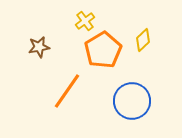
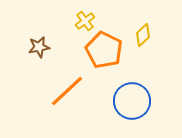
yellow diamond: moved 5 px up
orange pentagon: moved 1 px right; rotated 15 degrees counterclockwise
orange line: rotated 12 degrees clockwise
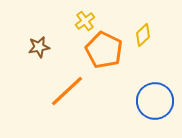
blue circle: moved 23 px right
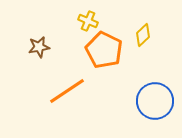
yellow cross: moved 3 px right; rotated 30 degrees counterclockwise
orange line: rotated 9 degrees clockwise
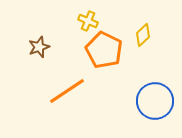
brown star: rotated 10 degrees counterclockwise
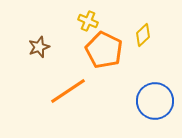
orange line: moved 1 px right
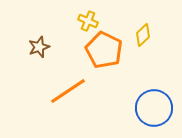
blue circle: moved 1 px left, 7 px down
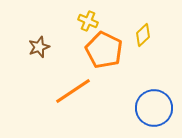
orange line: moved 5 px right
